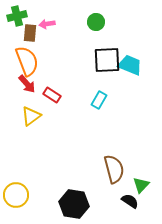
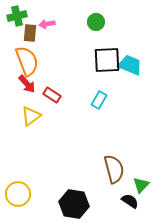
yellow circle: moved 2 px right, 1 px up
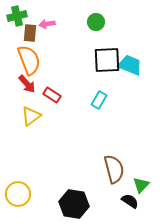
orange semicircle: moved 2 px right, 1 px up
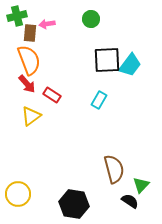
green circle: moved 5 px left, 3 px up
cyan trapezoid: rotated 105 degrees clockwise
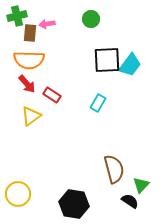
orange semicircle: rotated 112 degrees clockwise
cyan rectangle: moved 1 px left, 3 px down
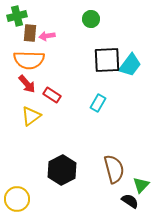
pink arrow: moved 12 px down
yellow circle: moved 1 px left, 5 px down
black hexagon: moved 12 px left, 34 px up; rotated 24 degrees clockwise
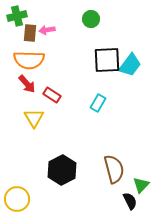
pink arrow: moved 6 px up
yellow triangle: moved 3 px right, 2 px down; rotated 25 degrees counterclockwise
black semicircle: rotated 30 degrees clockwise
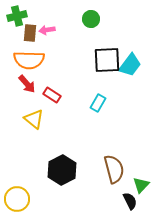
yellow triangle: moved 1 px down; rotated 20 degrees counterclockwise
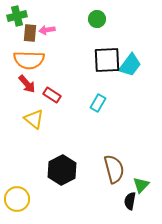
green circle: moved 6 px right
black semicircle: rotated 144 degrees counterclockwise
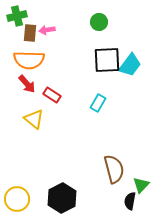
green circle: moved 2 px right, 3 px down
black hexagon: moved 28 px down
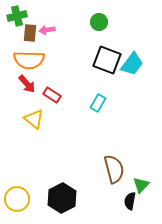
black square: rotated 24 degrees clockwise
cyan trapezoid: moved 2 px right, 1 px up
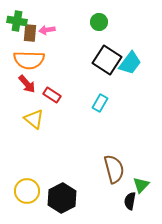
green cross: moved 5 px down; rotated 24 degrees clockwise
black square: rotated 12 degrees clockwise
cyan trapezoid: moved 2 px left, 1 px up
cyan rectangle: moved 2 px right
yellow circle: moved 10 px right, 8 px up
